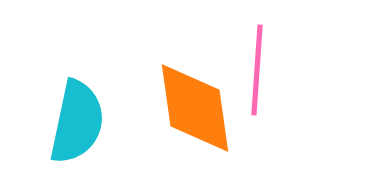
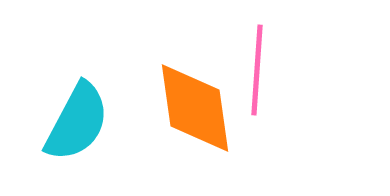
cyan semicircle: rotated 16 degrees clockwise
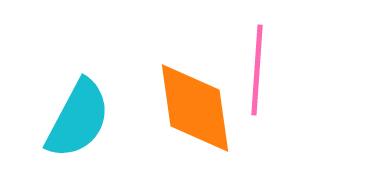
cyan semicircle: moved 1 px right, 3 px up
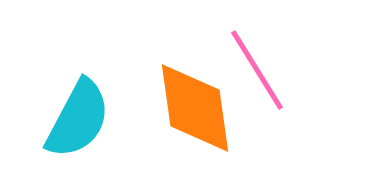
pink line: rotated 36 degrees counterclockwise
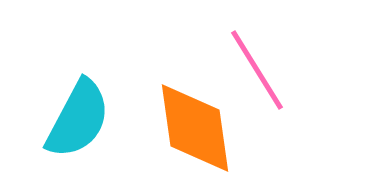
orange diamond: moved 20 px down
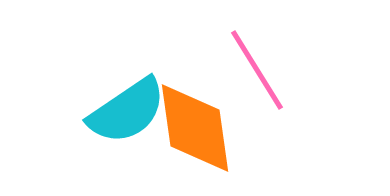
cyan semicircle: moved 49 px right, 8 px up; rotated 28 degrees clockwise
